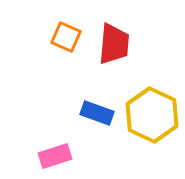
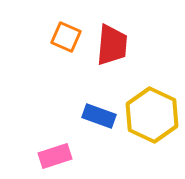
red trapezoid: moved 2 px left, 1 px down
blue rectangle: moved 2 px right, 3 px down
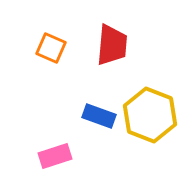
orange square: moved 15 px left, 11 px down
yellow hexagon: moved 2 px left; rotated 4 degrees counterclockwise
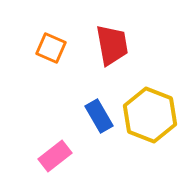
red trapezoid: rotated 15 degrees counterclockwise
blue rectangle: rotated 40 degrees clockwise
pink rectangle: rotated 20 degrees counterclockwise
